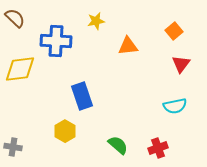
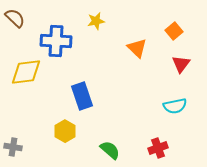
orange triangle: moved 9 px right, 2 px down; rotated 50 degrees clockwise
yellow diamond: moved 6 px right, 3 px down
green semicircle: moved 8 px left, 5 px down
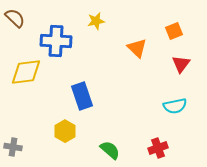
orange square: rotated 18 degrees clockwise
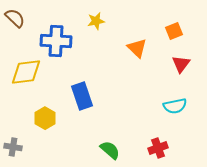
yellow hexagon: moved 20 px left, 13 px up
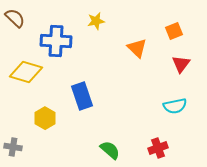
yellow diamond: rotated 24 degrees clockwise
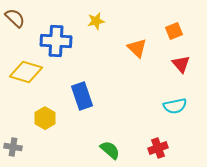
red triangle: rotated 18 degrees counterclockwise
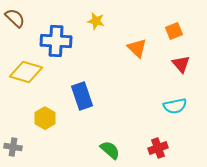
yellow star: rotated 24 degrees clockwise
